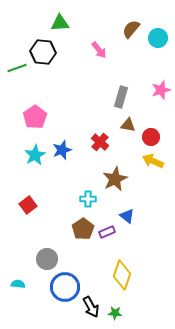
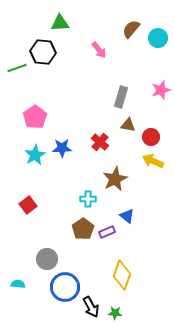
blue star: moved 2 px up; rotated 18 degrees clockwise
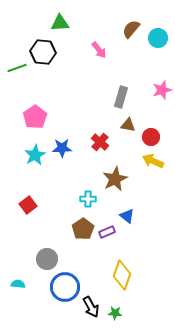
pink star: moved 1 px right
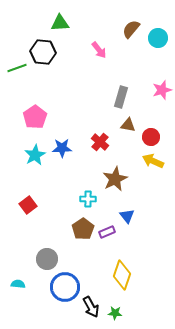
blue triangle: rotated 14 degrees clockwise
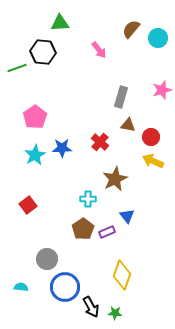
cyan semicircle: moved 3 px right, 3 px down
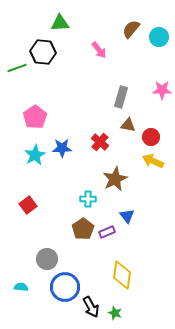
cyan circle: moved 1 px right, 1 px up
pink star: rotated 18 degrees clockwise
yellow diamond: rotated 12 degrees counterclockwise
green star: rotated 16 degrees clockwise
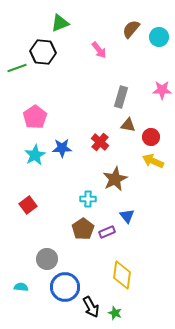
green triangle: rotated 18 degrees counterclockwise
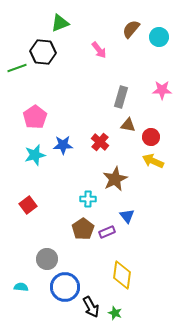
blue star: moved 1 px right, 3 px up
cyan star: rotated 15 degrees clockwise
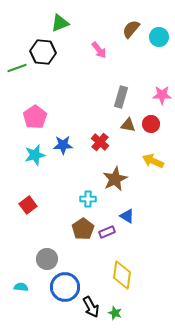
pink star: moved 5 px down
red circle: moved 13 px up
blue triangle: rotated 21 degrees counterclockwise
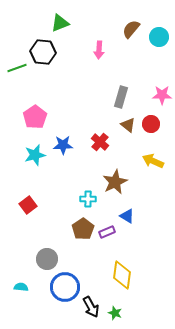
pink arrow: rotated 42 degrees clockwise
brown triangle: rotated 28 degrees clockwise
brown star: moved 3 px down
